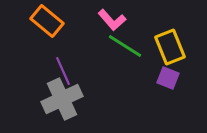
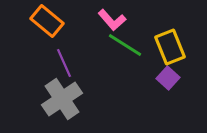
green line: moved 1 px up
purple line: moved 1 px right, 8 px up
purple square: rotated 20 degrees clockwise
gray cross: rotated 9 degrees counterclockwise
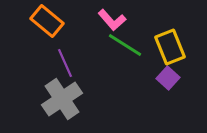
purple line: moved 1 px right
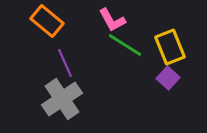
pink L-shape: rotated 12 degrees clockwise
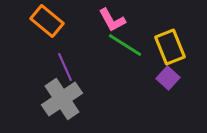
purple line: moved 4 px down
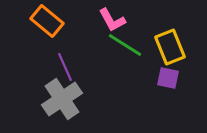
purple square: rotated 30 degrees counterclockwise
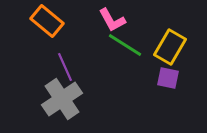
yellow rectangle: rotated 52 degrees clockwise
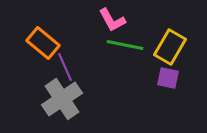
orange rectangle: moved 4 px left, 22 px down
green line: rotated 21 degrees counterclockwise
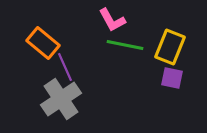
yellow rectangle: rotated 8 degrees counterclockwise
purple square: moved 4 px right
gray cross: moved 1 px left
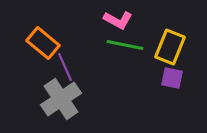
pink L-shape: moved 6 px right; rotated 32 degrees counterclockwise
